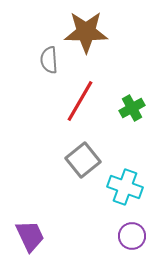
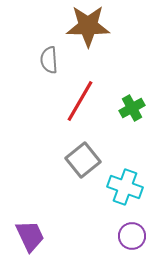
brown star: moved 2 px right, 6 px up
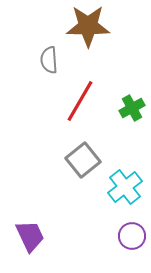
cyan cross: rotated 32 degrees clockwise
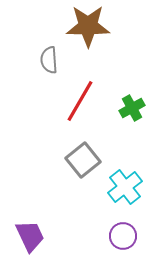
purple circle: moved 9 px left
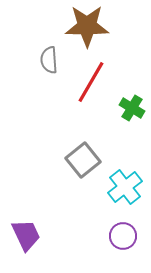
brown star: moved 1 px left
red line: moved 11 px right, 19 px up
green cross: rotated 30 degrees counterclockwise
purple trapezoid: moved 4 px left, 1 px up
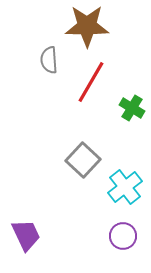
gray square: rotated 8 degrees counterclockwise
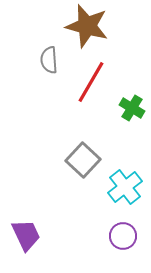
brown star: rotated 15 degrees clockwise
